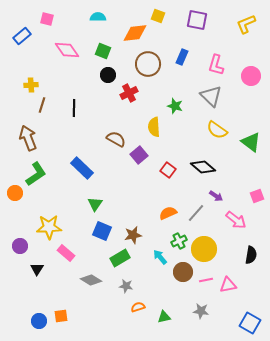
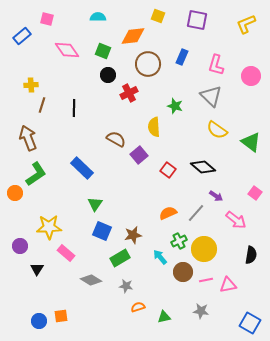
orange diamond at (135, 33): moved 2 px left, 3 px down
pink square at (257, 196): moved 2 px left, 3 px up; rotated 32 degrees counterclockwise
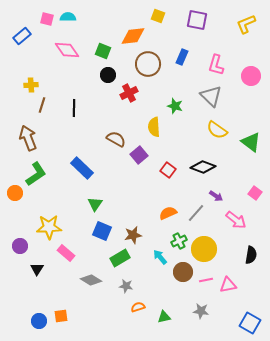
cyan semicircle at (98, 17): moved 30 px left
black diamond at (203, 167): rotated 20 degrees counterclockwise
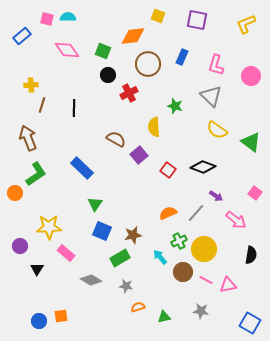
pink line at (206, 280): rotated 40 degrees clockwise
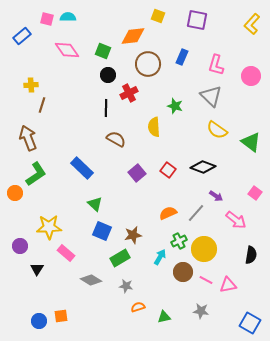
yellow L-shape at (246, 24): moved 6 px right; rotated 25 degrees counterclockwise
black line at (74, 108): moved 32 px right
purple square at (139, 155): moved 2 px left, 18 px down
green triangle at (95, 204): rotated 21 degrees counterclockwise
cyan arrow at (160, 257): rotated 70 degrees clockwise
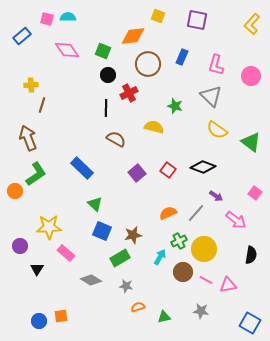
yellow semicircle at (154, 127): rotated 108 degrees clockwise
orange circle at (15, 193): moved 2 px up
